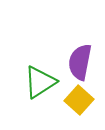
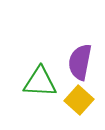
green triangle: rotated 36 degrees clockwise
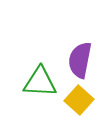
purple semicircle: moved 2 px up
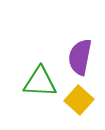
purple semicircle: moved 3 px up
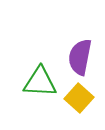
yellow square: moved 2 px up
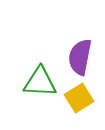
yellow square: rotated 16 degrees clockwise
